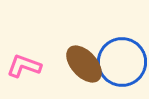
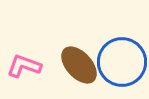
brown ellipse: moved 5 px left, 1 px down
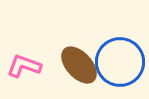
blue circle: moved 2 px left
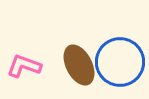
brown ellipse: rotated 15 degrees clockwise
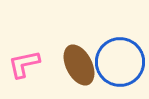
pink L-shape: moved 2 px up; rotated 32 degrees counterclockwise
